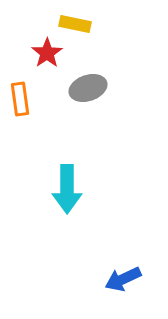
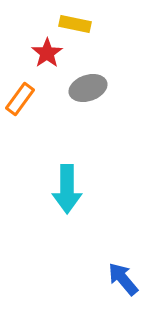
orange rectangle: rotated 44 degrees clockwise
blue arrow: rotated 75 degrees clockwise
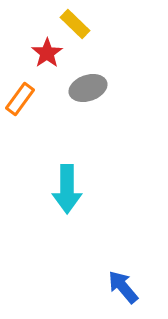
yellow rectangle: rotated 32 degrees clockwise
blue arrow: moved 8 px down
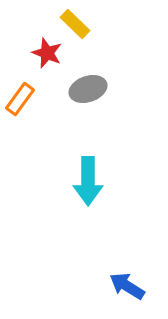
red star: rotated 16 degrees counterclockwise
gray ellipse: moved 1 px down
cyan arrow: moved 21 px right, 8 px up
blue arrow: moved 4 px right, 1 px up; rotated 18 degrees counterclockwise
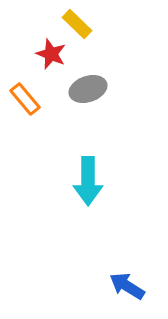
yellow rectangle: moved 2 px right
red star: moved 4 px right, 1 px down
orange rectangle: moved 5 px right; rotated 76 degrees counterclockwise
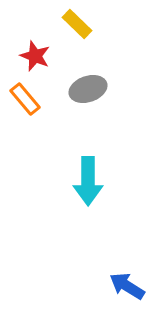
red star: moved 16 px left, 2 px down
